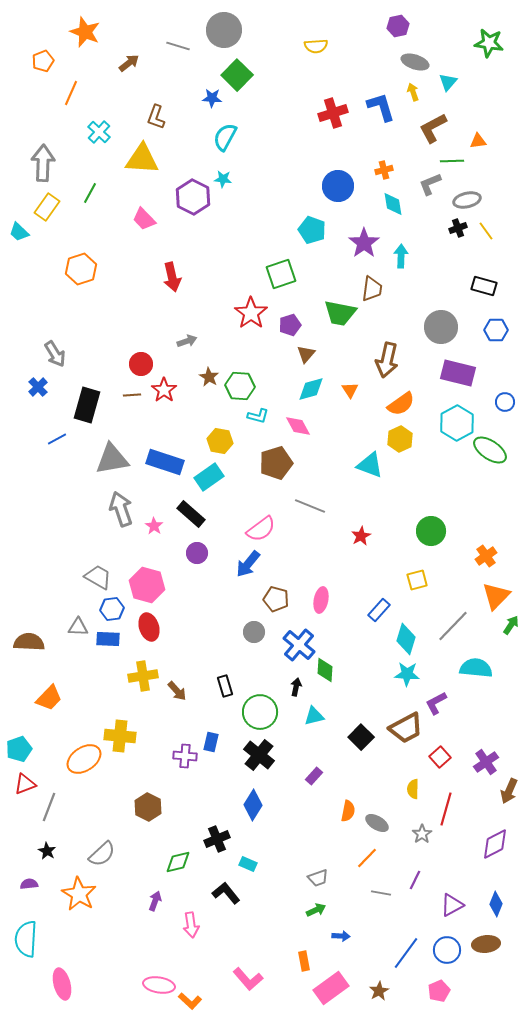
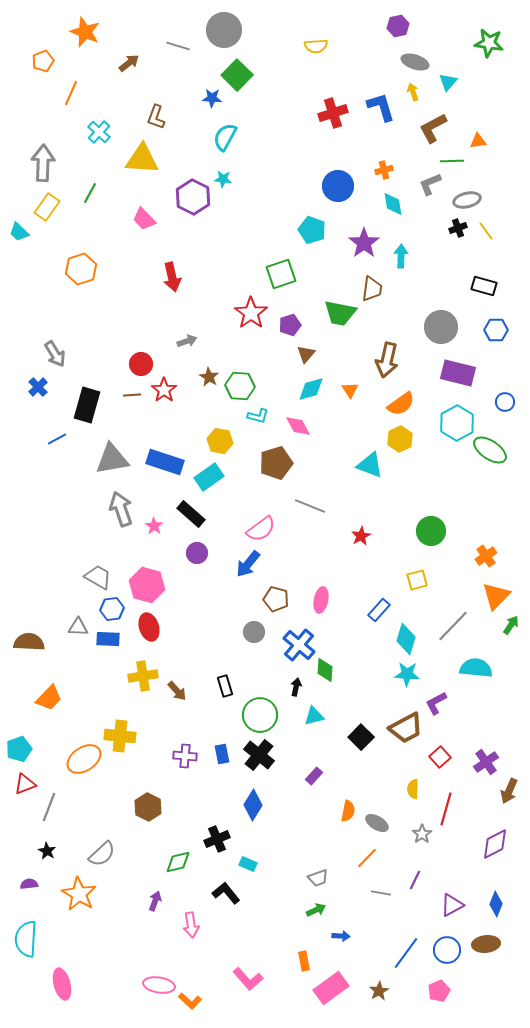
green circle at (260, 712): moved 3 px down
blue rectangle at (211, 742): moved 11 px right, 12 px down; rotated 24 degrees counterclockwise
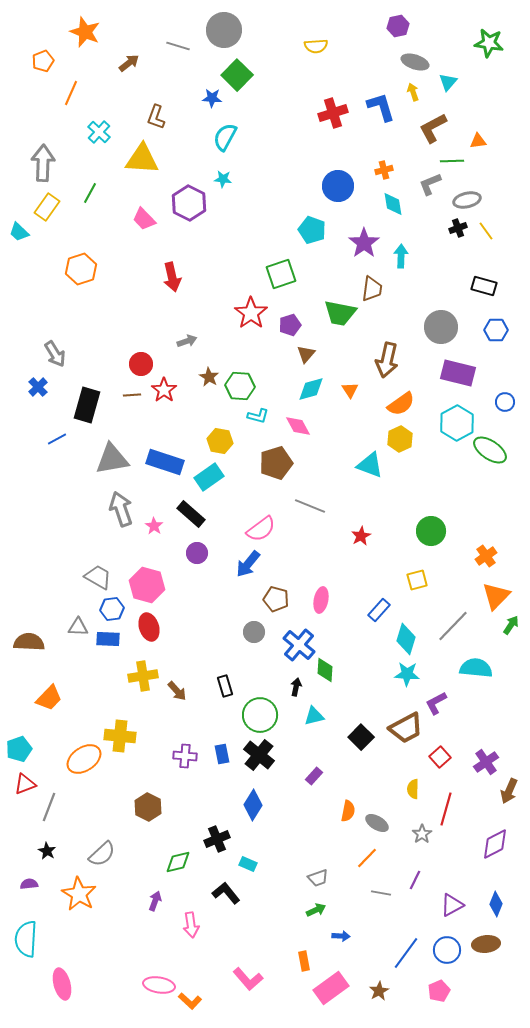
purple hexagon at (193, 197): moved 4 px left, 6 px down
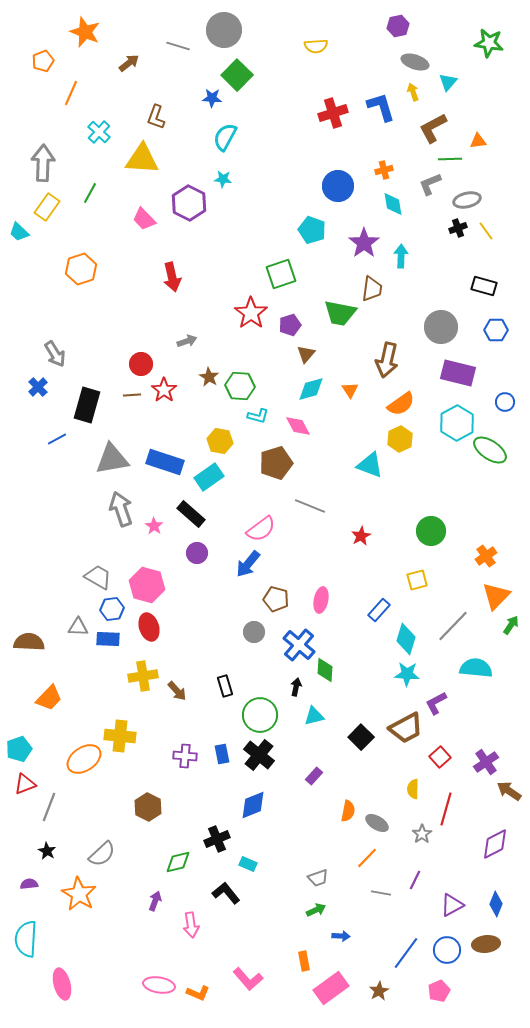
green line at (452, 161): moved 2 px left, 2 px up
brown arrow at (509, 791): rotated 100 degrees clockwise
blue diamond at (253, 805): rotated 36 degrees clockwise
orange L-shape at (190, 1001): moved 8 px right, 8 px up; rotated 20 degrees counterclockwise
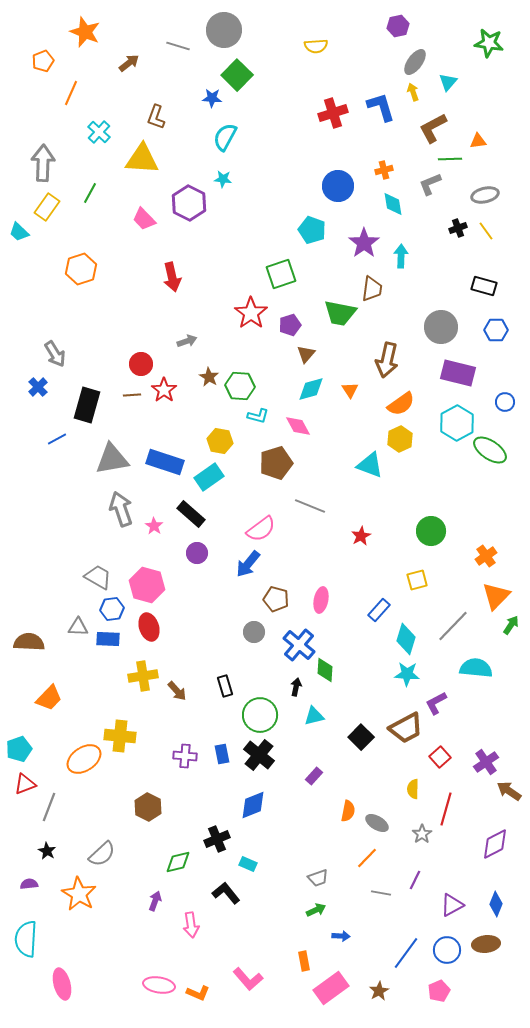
gray ellipse at (415, 62): rotated 72 degrees counterclockwise
gray ellipse at (467, 200): moved 18 px right, 5 px up
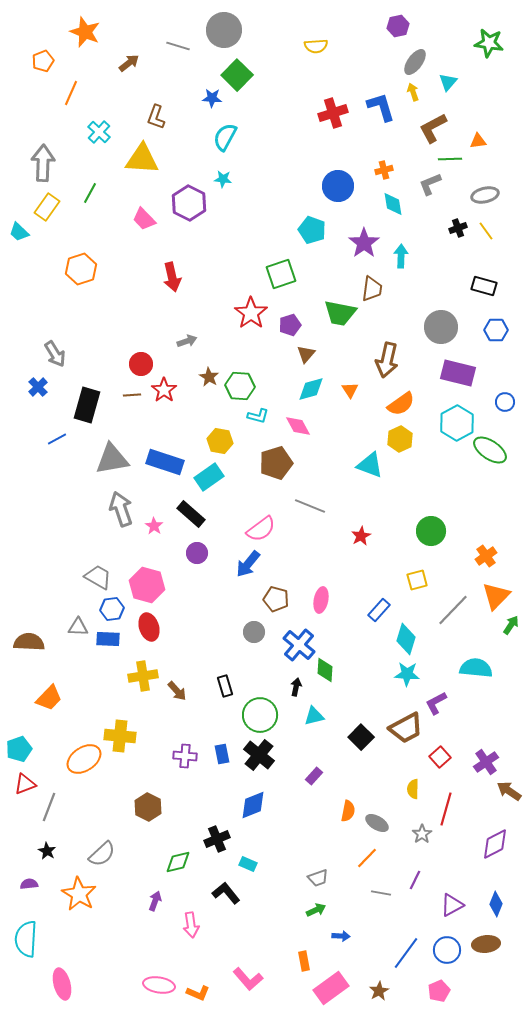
gray line at (453, 626): moved 16 px up
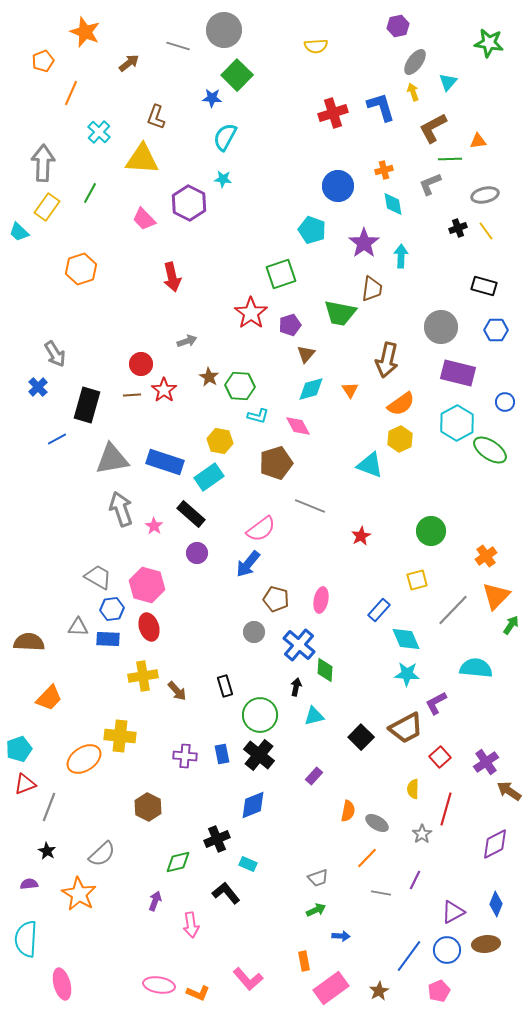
cyan diamond at (406, 639): rotated 40 degrees counterclockwise
purple triangle at (452, 905): moved 1 px right, 7 px down
blue line at (406, 953): moved 3 px right, 3 px down
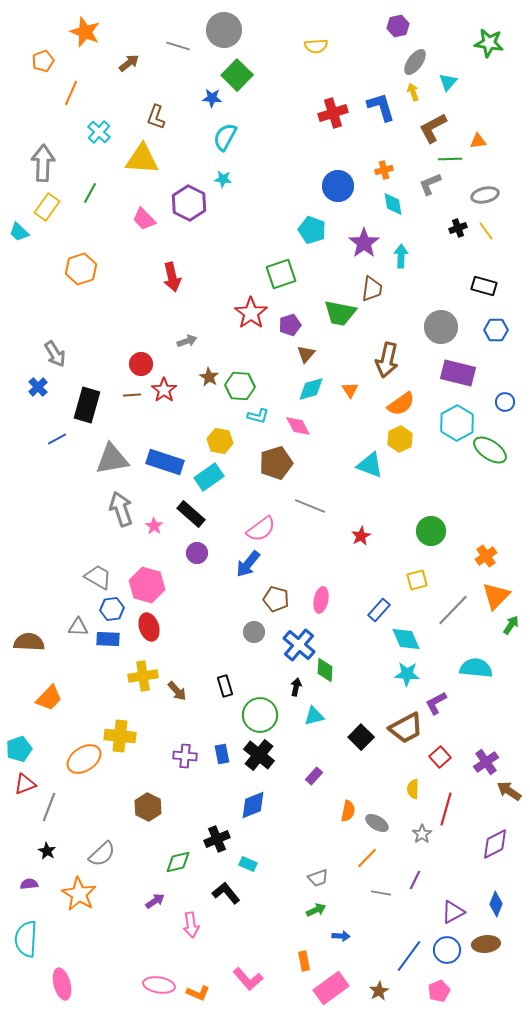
purple arrow at (155, 901): rotated 36 degrees clockwise
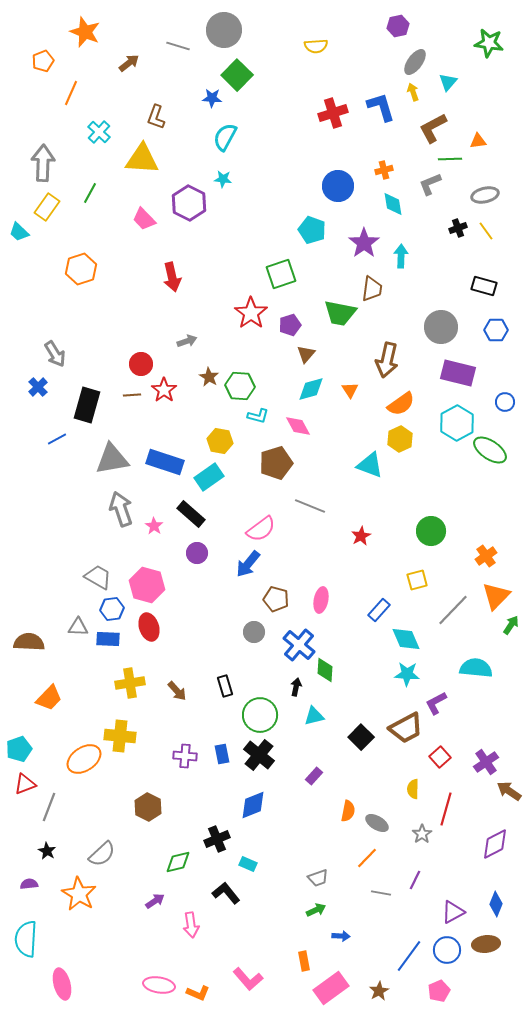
yellow cross at (143, 676): moved 13 px left, 7 px down
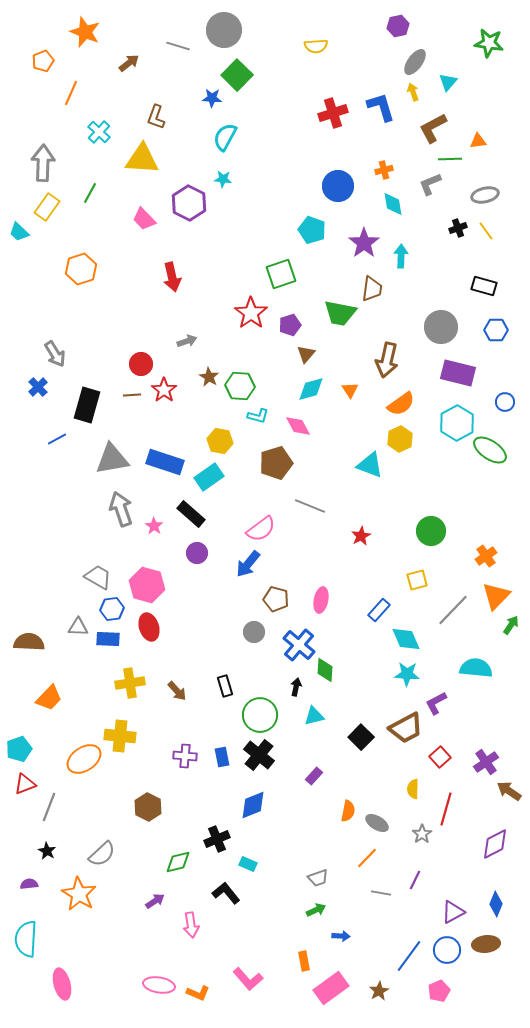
blue rectangle at (222, 754): moved 3 px down
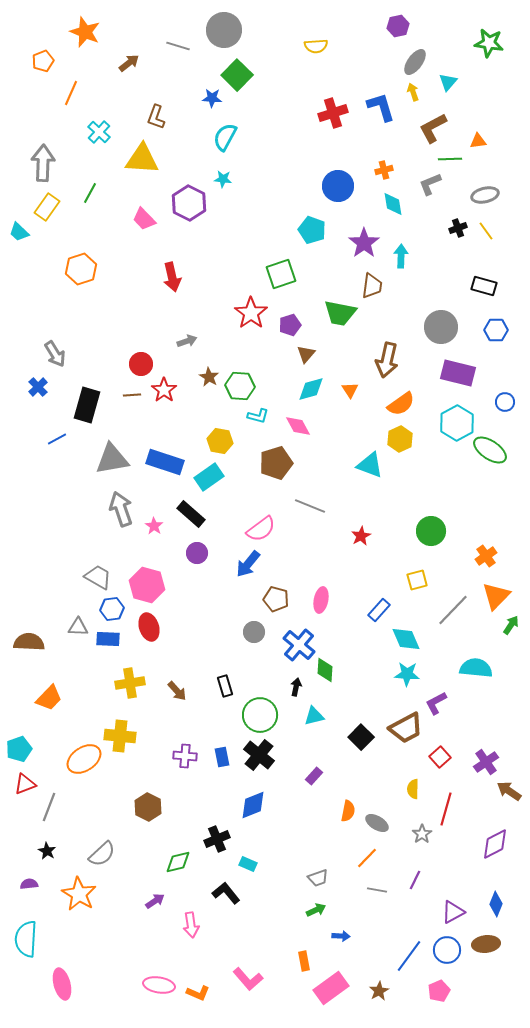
brown trapezoid at (372, 289): moved 3 px up
gray line at (381, 893): moved 4 px left, 3 px up
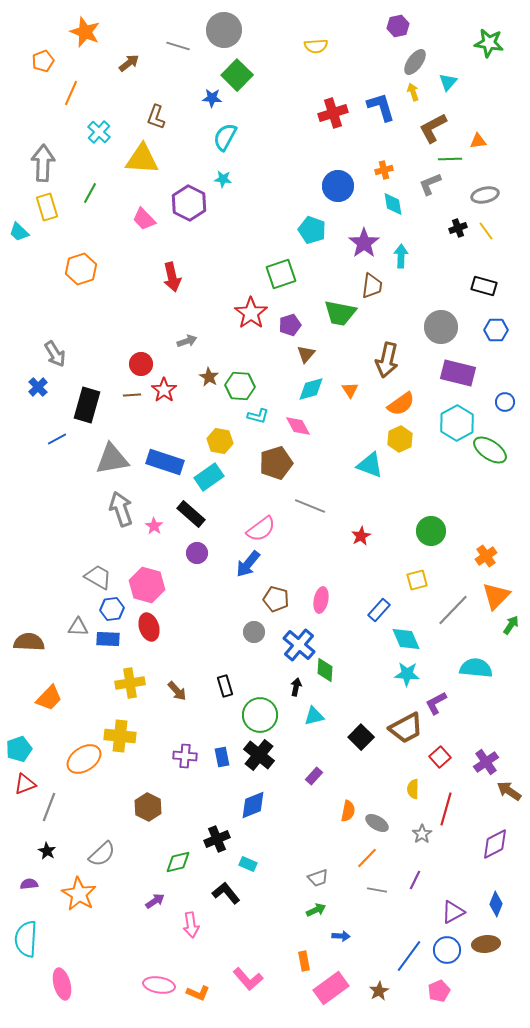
yellow rectangle at (47, 207): rotated 52 degrees counterclockwise
